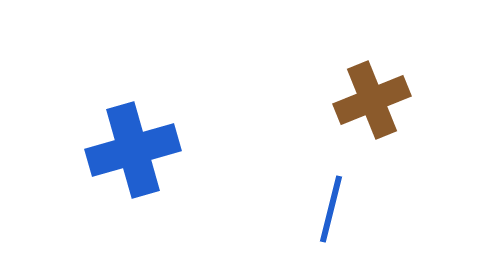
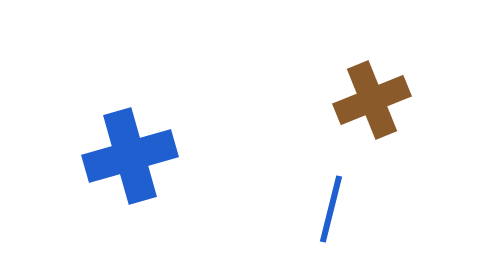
blue cross: moved 3 px left, 6 px down
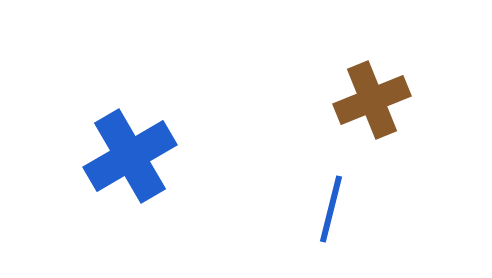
blue cross: rotated 14 degrees counterclockwise
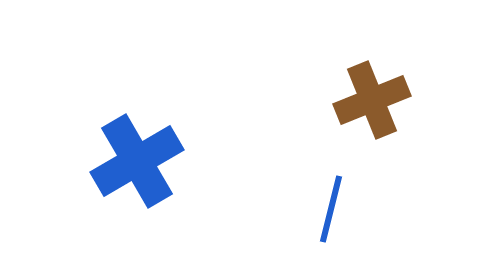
blue cross: moved 7 px right, 5 px down
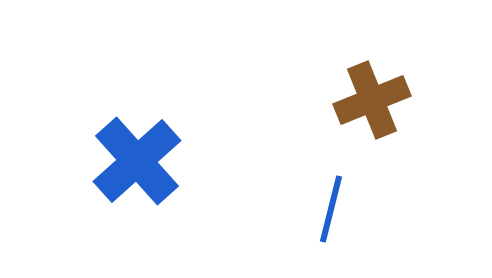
blue cross: rotated 12 degrees counterclockwise
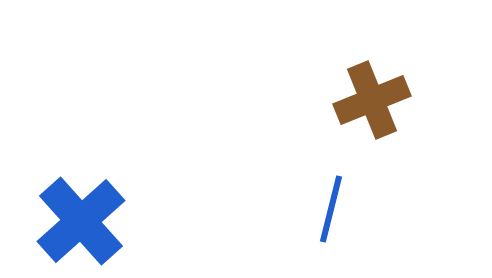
blue cross: moved 56 px left, 60 px down
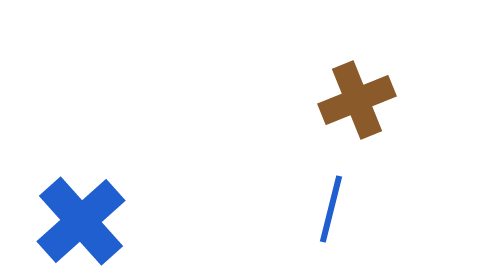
brown cross: moved 15 px left
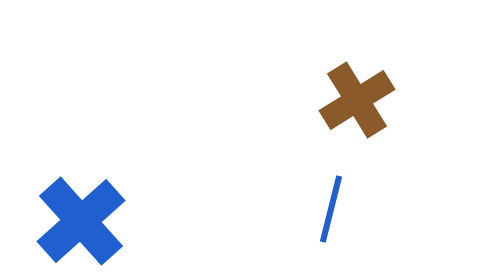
brown cross: rotated 10 degrees counterclockwise
